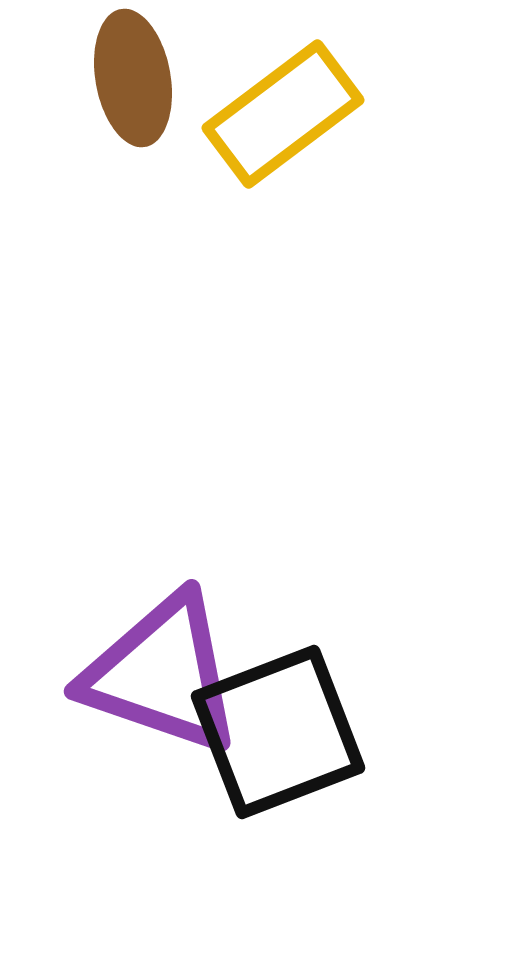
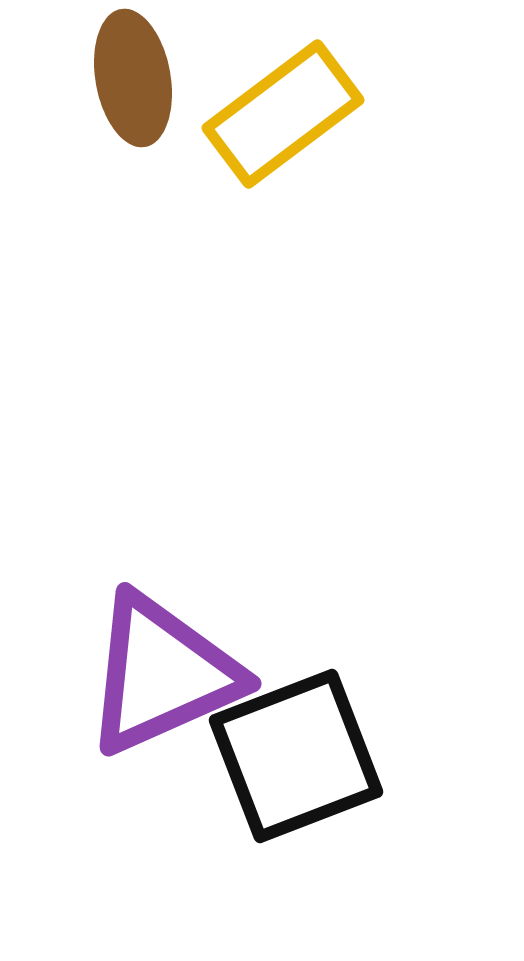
purple triangle: rotated 43 degrees counterclockwise
black square: moved 18 px right, 24 px down
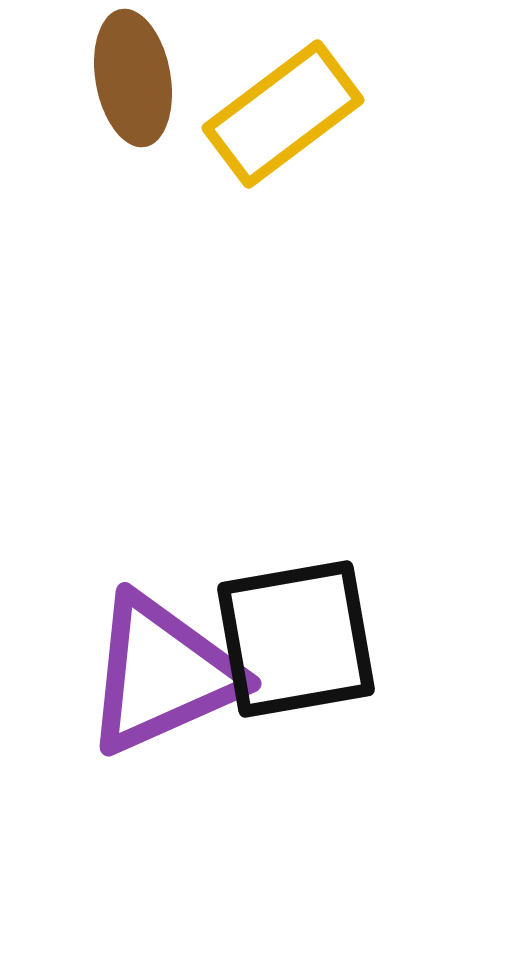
black square: moved 117 px up; rotated 11 degrees clockwise
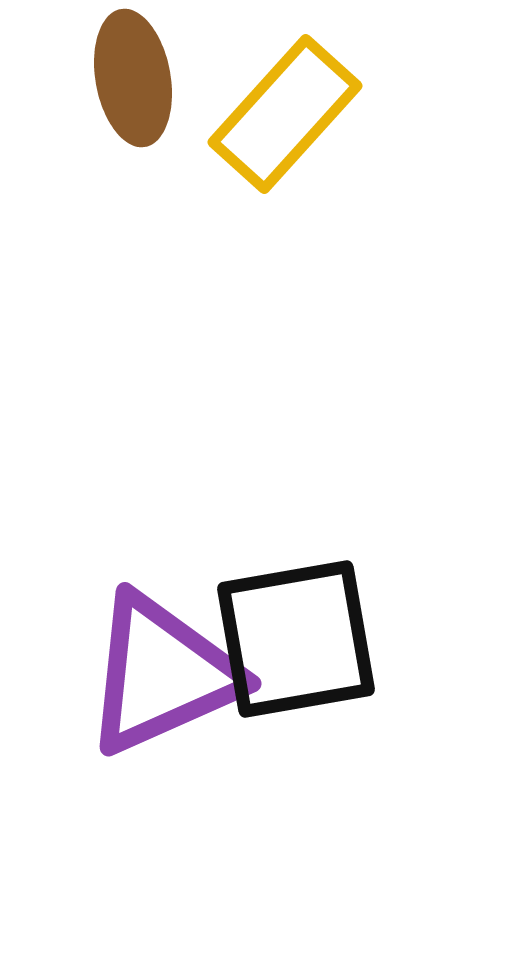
yellow rectangle: moved 2 px right; rotated 11 degrees counterclockwise
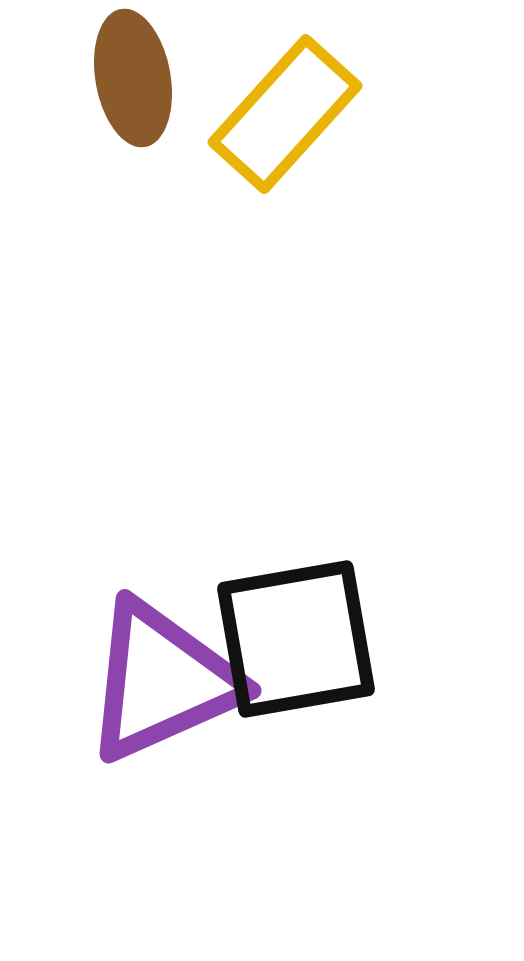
purple triangle: moved 7 px down
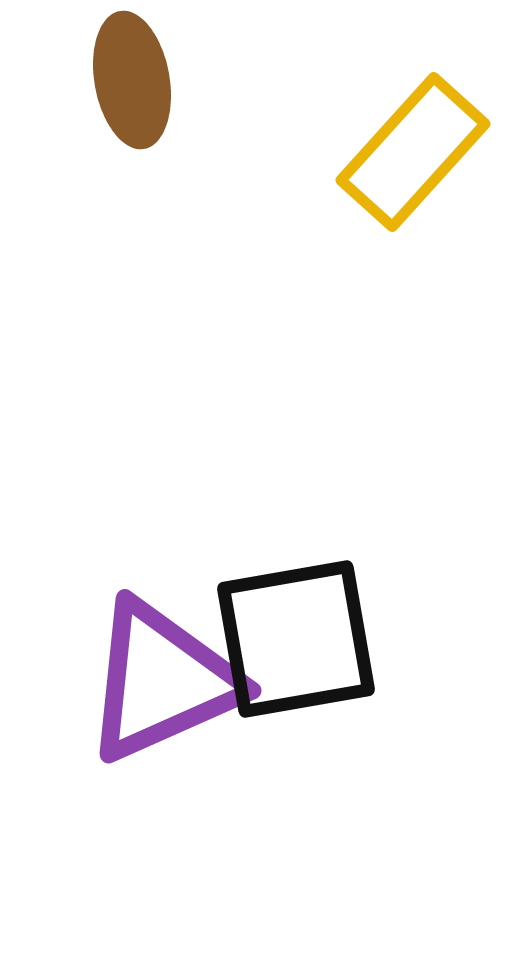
brown ellipse: moved 1 px left, 2 px down
yellow rectangle: moved 128 px right, 38 px down
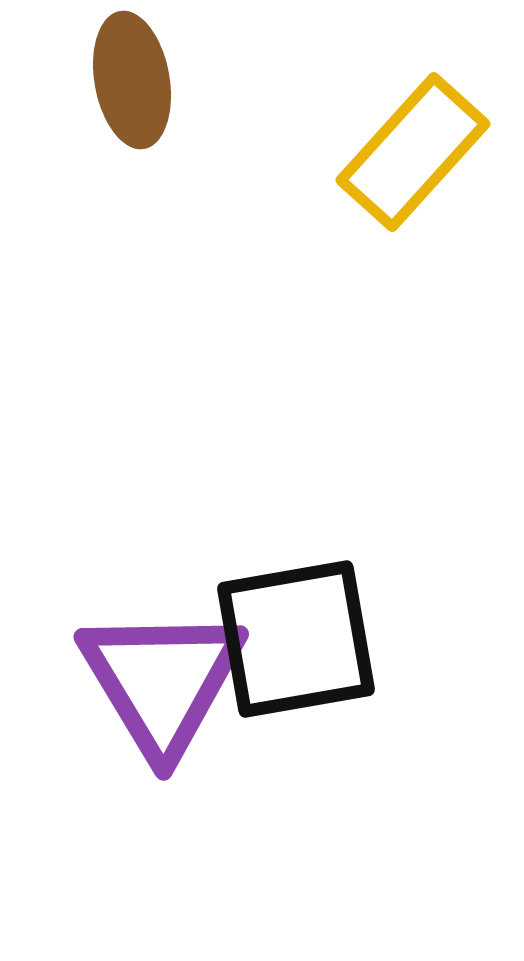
purple triangle: rotated 37 degrees counterclockwise
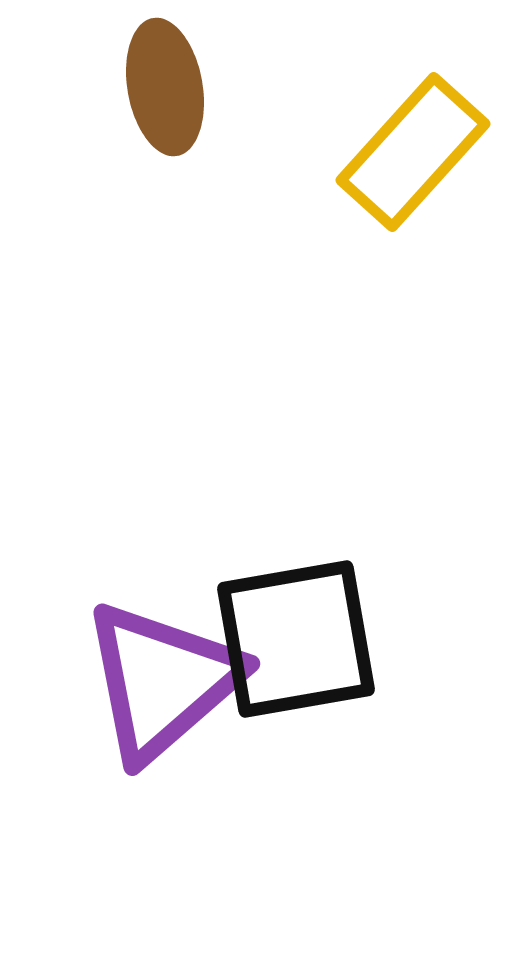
brown ellipse: moved 33 px right, 7 px down
purple triangle: rotated 20 degrees clockwise
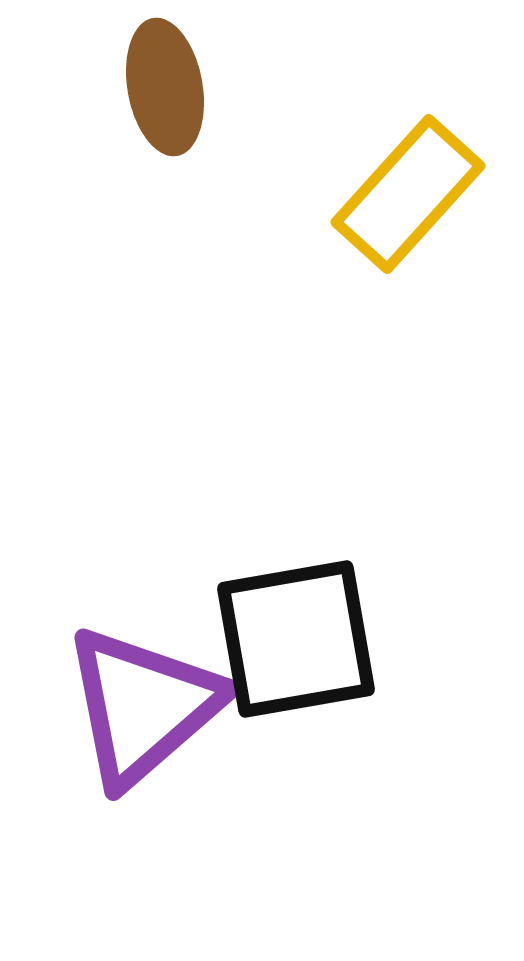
yellow rectangle: moved 5 px left, 42 px down
purple triangle: moved 19 px left, 25 px down
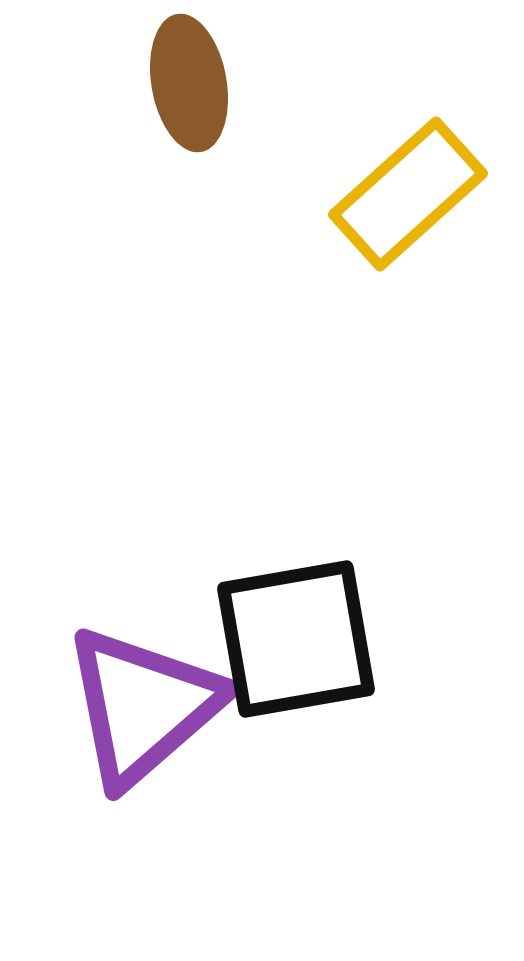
brown ellipse: moved 24 px right, 4 px up
yellow rectangle: rotated 6 degrees clockwise
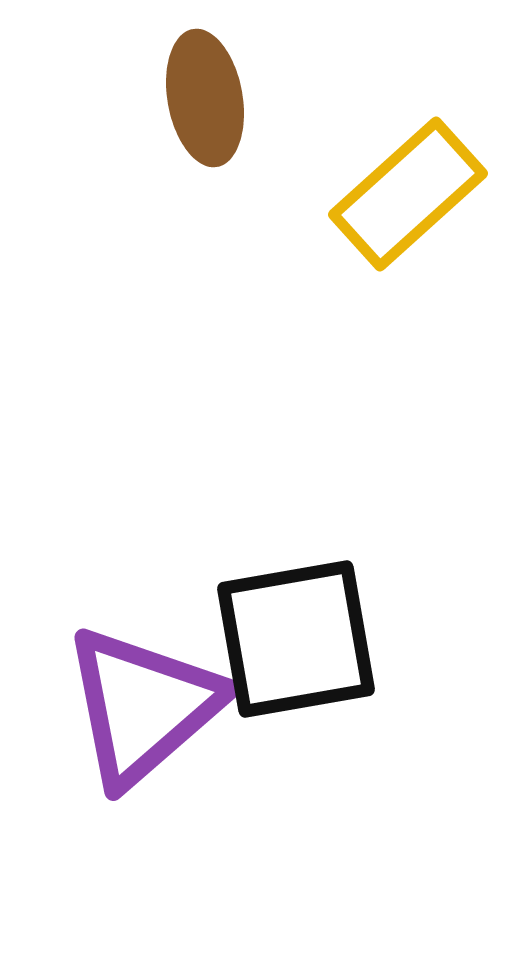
brown ellipse: moved 16 px right, 15 px down
